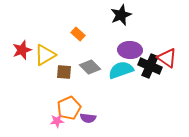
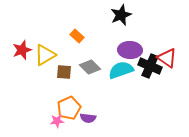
orange rectangle: moved 1 px left, 2 px down
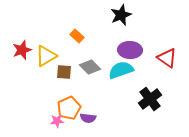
yellow triangle: moved 1 px right, 1 px down
black cross: moved 33 px down; rotated 30 degrees clockwise
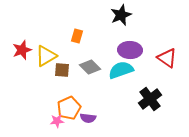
orange rectangle: rotated 64 degrees clockwise
brown square: moved 2 px left, 2 px up
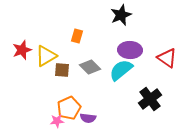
cyan semicircle: rotated 20 degrees counterclockwise
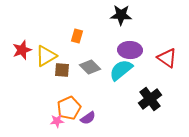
black star: rotated 25 degrees clockwise
purple semicircle: rotated 42 degrees counterclockwise
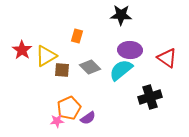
red star: rotated 18 degrees counterclockwise
black cross: moved 2 px up; rotated 20 degrees clockwise
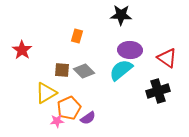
yellow triangle: moved 37 px down
gray diamond: moved 6 px left, 4 px down
black cross: moved 8 px right, 6 px up
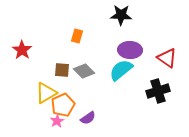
orange pentagon: moved 6 px left, 3 px up
pink star: rotated 24 degrees counterclockwise
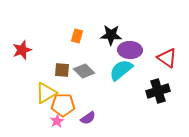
black star: moved 10 px left, 20 px down
red star: rotated 18 degrees clockwise
orange pentagon: rotated 25 degrees clockwise
